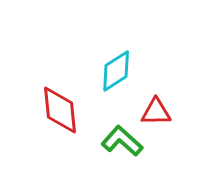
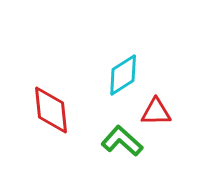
cyan diamond: moved 7 px right, 4 px down
red diamond: moved 9 px left
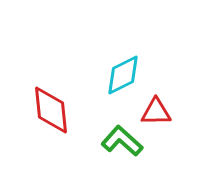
cyan diamond: rotated 6 degrees clockwise
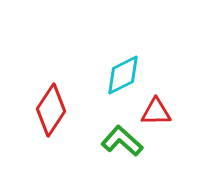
red diamond: rotated 39 degrees clockwise
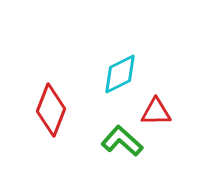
cyan diamond: moved 3 px left, 1 px up
red diamond: rotated 12 degrees counterclockwise
